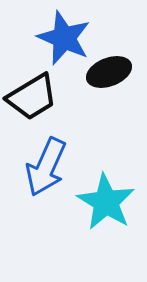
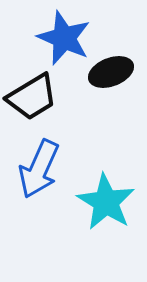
black ellipse: moved 2 px right
blue arrow: moved 7 px left, 2 px down
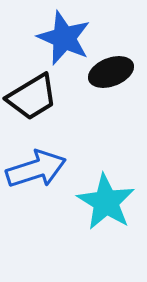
blue arrow: moved 3 px left; rotated 132 degrees counterclockwise
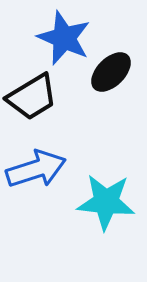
black ellipse: rotated 24 degrees counterclockwise
cyan star: rotated 26 degrees counterclockwise
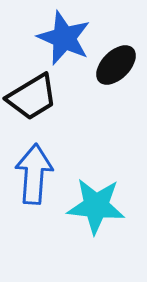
black ellipse: moved 5 px right, 7 px up
blue arrow: moved 2 px left, 5 px down; rotated 68 degrees counterclockwise
cyan star: moved 10 px left, 4 px down
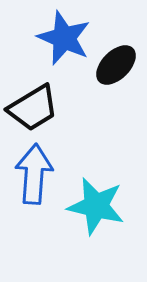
black trapezoid: moved 1 px right, 11 px down
cyan star: rotated 8 degrees clockwise
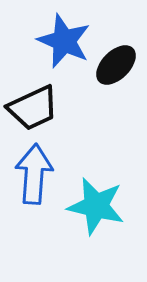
blue star: moved 3 px down
black trapezoid: rotated 6 degrees clockwise
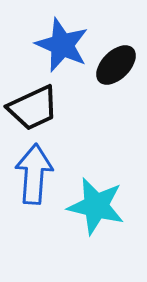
blue star: moved 2 px left, 4 px down
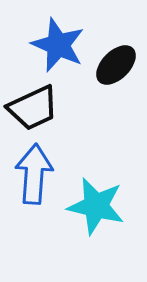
blue star: moved 4 px left
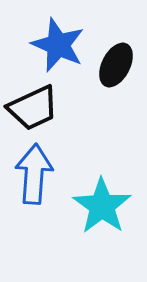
black ellipse: rotated 18 degrees counterclockwise
cyan star: moved 6 px right; rotated 22 degrees clockwise
